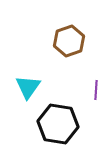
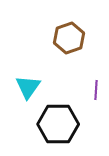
brown hexagon: moved 3 px up
black hexagon: rotated 9 degrees counterclockwise
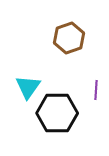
black hexagon: moved 1 px left, 11 px up
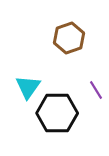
purple line: rotated 36 degrees counterclockwise
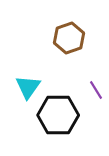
black hexagon: moved 1 px right, 2 px down
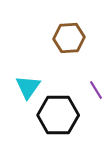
brown hexagon: rotated 16 degrees clockwise
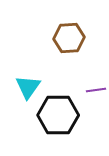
purple line: rotated 66 degrees counterclockwise
